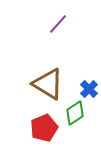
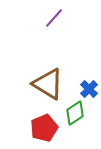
purple line: moved 4 px left, 6 px up
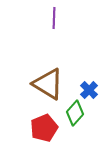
purple line: rotated 40 degrees counterclockwise
blue cross: moved 1 px down
green diamond: rotated 15 degrees counterclockwise
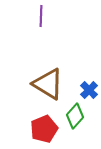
purple line: moved 13 px left, 2 px up
green diamond: moved 3 px down
red pentagon: moved 1 px down
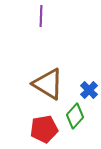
red pentagon: rotated 12 degrees clockwise
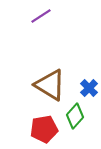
purple line: rotated 55 degrees clockwise
brown triangle: moved 2 px right, 1 px down
blue cross: moved 2 px up
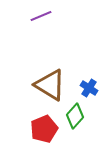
purple line: rotated 10 degrees clockwise
blue cross: rotated 12 degrees counterclockwise
red pentagon: rotated 12 degrees counterclockwise
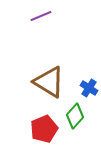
brown triangle: moved 1 px left, 3 px up
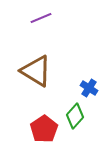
purple line: moved 2 px down
brown triangle: moved 13 px left, 11 px up
red pentagon: rotated 12 degrees counterclockwise
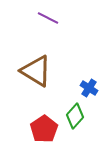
purple line: moved 7 px right; rotated 50 degrees clockwise
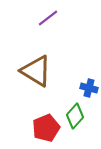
purple line: rotated 65 degrees counterclockwise
blue cross: rotated 18 degrees counterclockwise
red pentagon: moved 2 px right, 1 px up; rotated 12 degrees clockwise
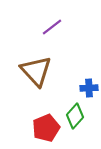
purple line: moved 4 px right, 9 px down
brown triangle: rotated 16 degrees clockwise
blue cross: rotated 18 degrees counterclockwise
